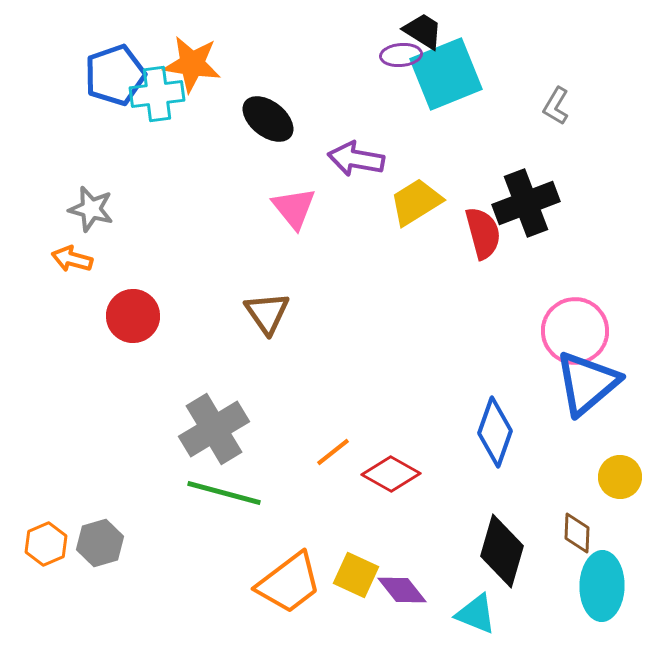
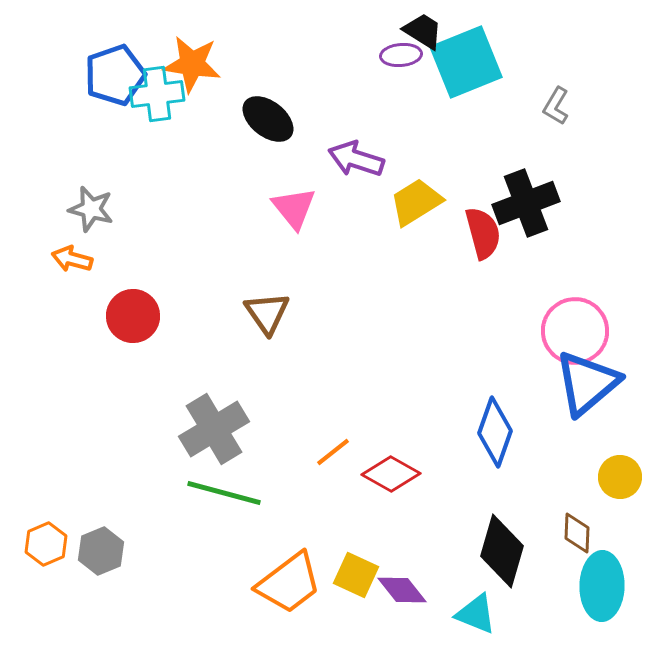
cyan square: moved 20 px right, 12 px up
purple arrow: rotated 8 degrees clockwise
gray hexagon: moved 1 px right, 8 px down; rotated 6 degrees counterclockwise
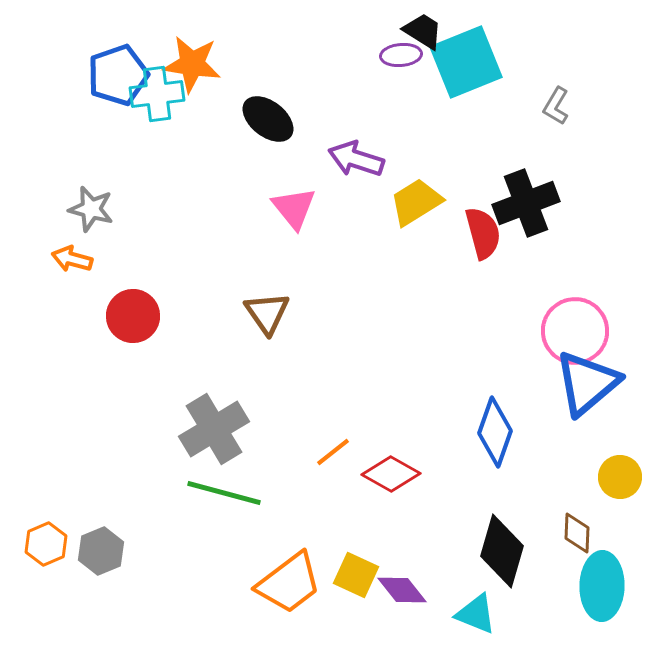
blue pentagon: moved 3 px right
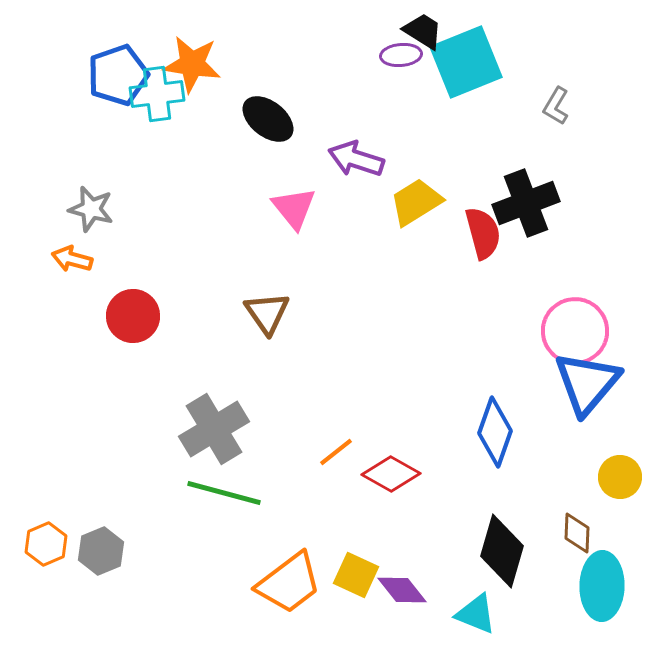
blue triangle: rotated 10 degrees counterclockwise
orange line: moved 3 px right
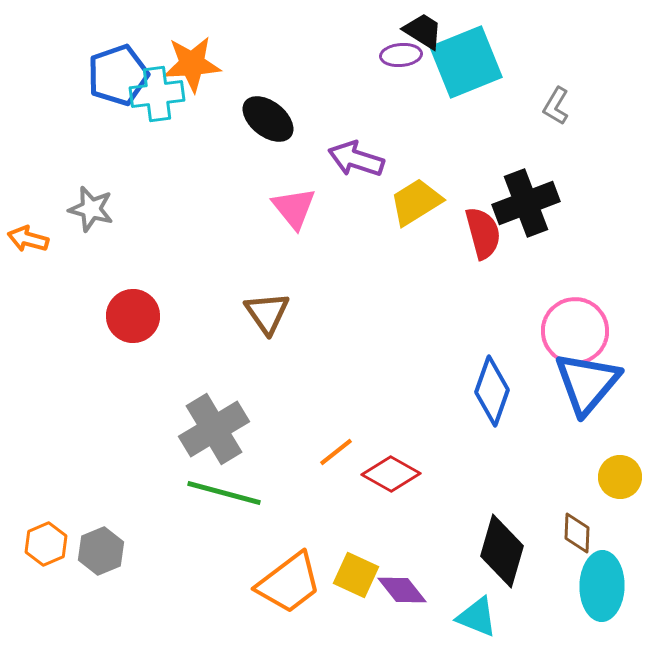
orange star: rotated 12 degrees counterclockwise
orange arrow: moved 44 px left, 20 px up
blue diamond: moved 3 px left, 41 px up
cyan triangle: moved 1 px right, 3 px down
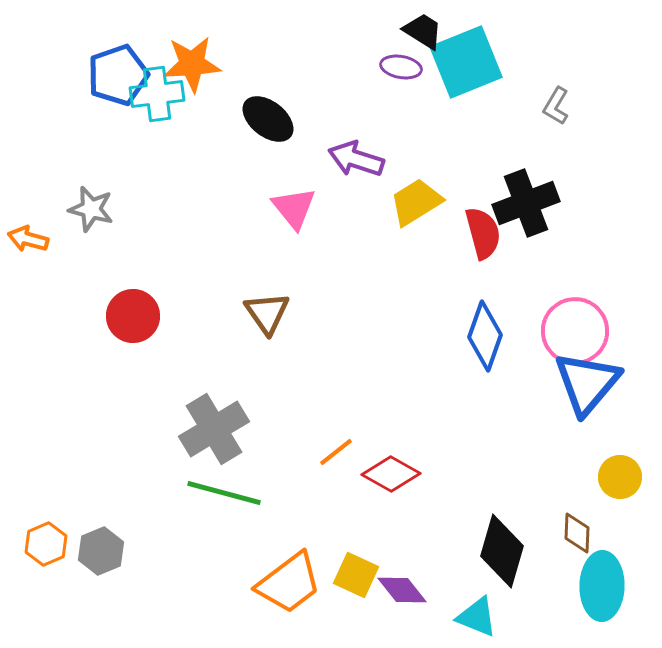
purple ellipse: moved 12 px down; rotated 15 degrees clockwise
blue diamond: moved 7 px left, 55 px up
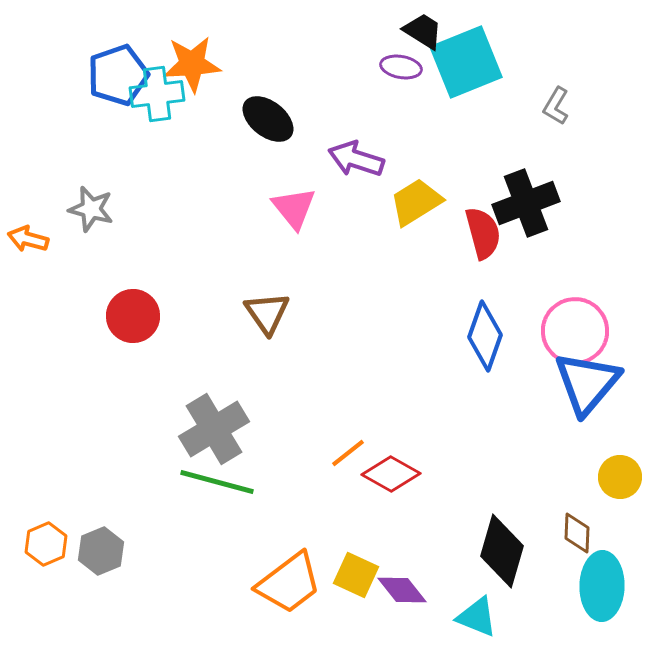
orange line: moved 12 px right, 1 px down
green line: moved 7 px left, 11 px up
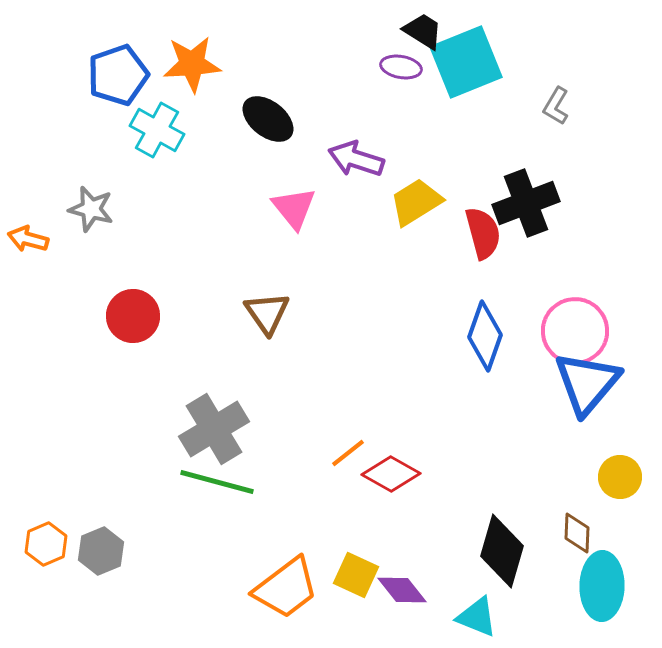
cyan cross: moved 36 px down; rotated 36 degrees clockwise
orange trapezoid: moved 3 px left, 5 px down
